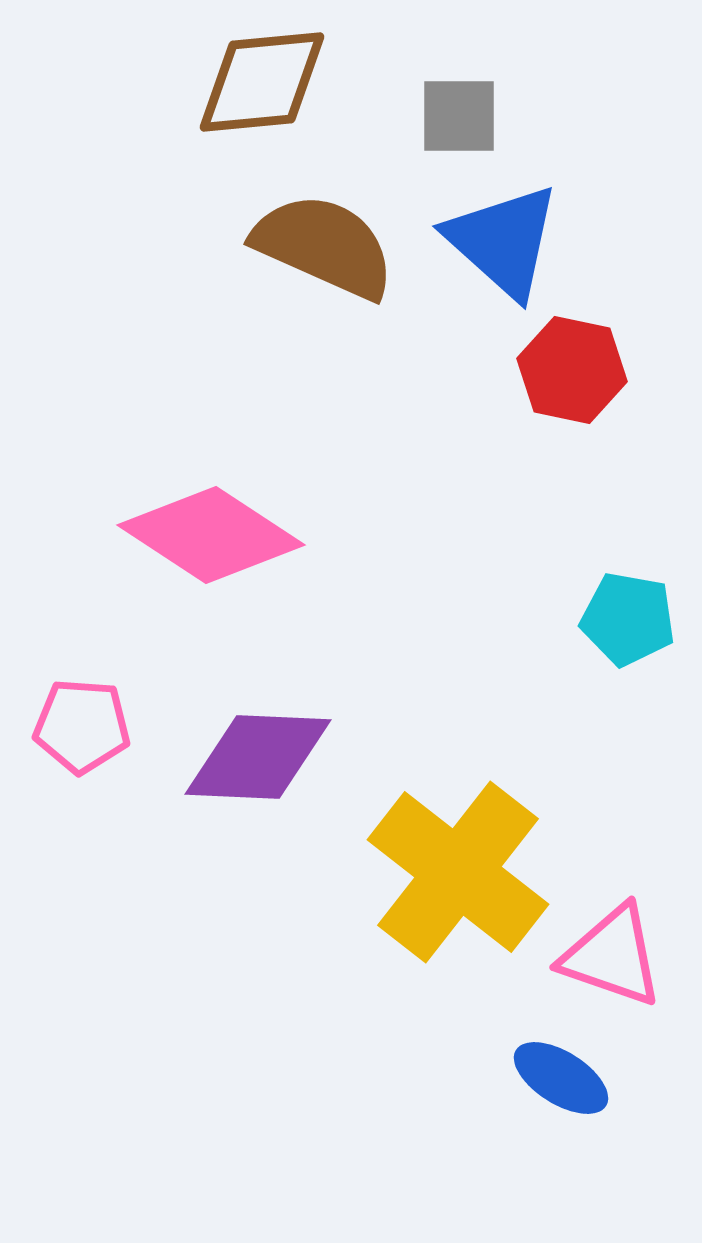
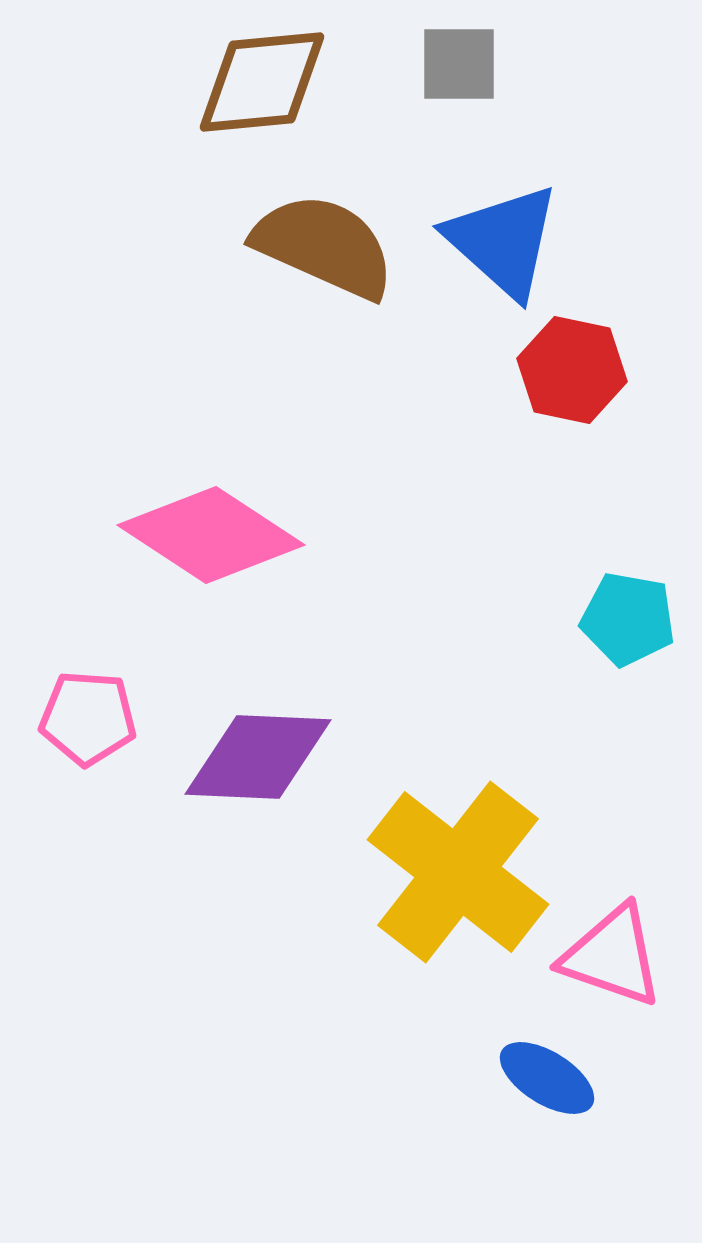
gray square: moved 52 px up
pink pentagon: moved 6 px right, 8 px up
blue ellipse: moved 14 px left
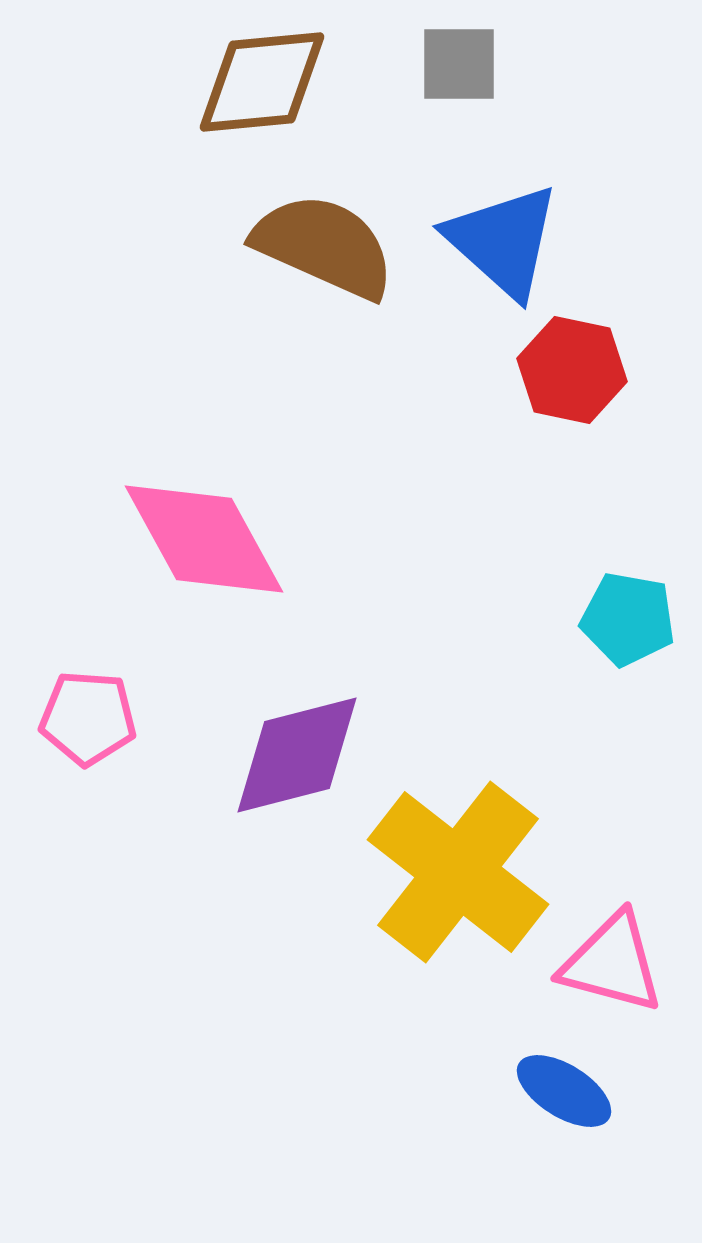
pink diamond: moved 7 px left, 4 px down; rotated 28 degrees clockwise
purple diamond: moved 39 px right, 2 px up; rotated 17 degrees counterclockwise
pink triangle: moved 7 px down; rotated 4 degrees counterclockwise
blue ellipse: moved 17 px right, 13 px down
